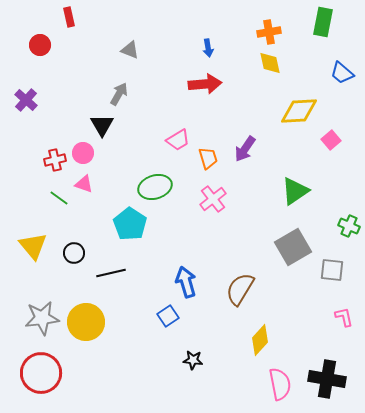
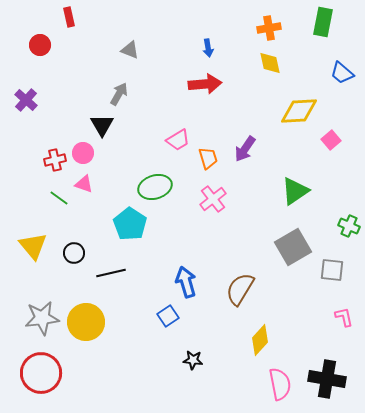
orange cross at (269, 32): moved 4 px up
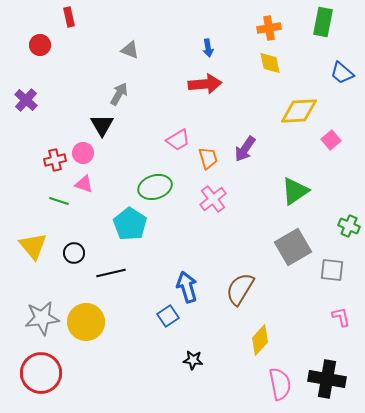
green line at (59, 198): moved 3 px down; rotated 18 degrees counterclockwise
blue arrow at (186, 282): moved 1 px right, 5 px down
pink L-shape at (344, 317): moved 3 px left
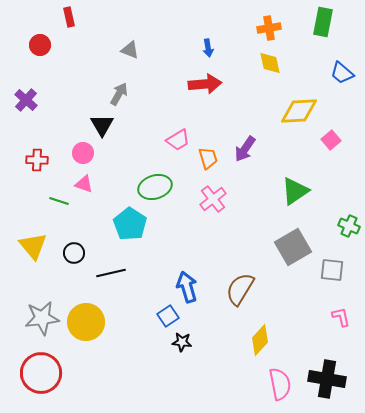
red cross at (55, 160): moved 18 px left; rotated 15 degrees clockwise
black star at (193, 360): moved 11 px left, 18 px up
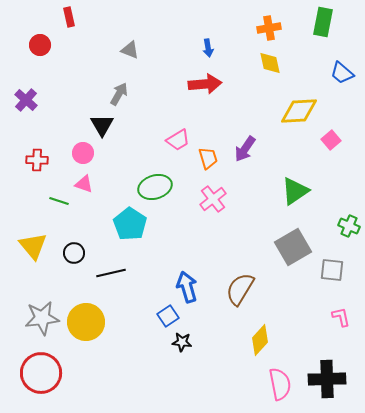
black cross at (327, 379): rotated 12 degrees counterclockwise
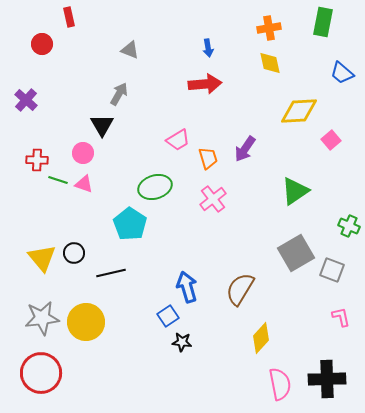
red circle at (40, 45): moved 2 px right, 1 px up
green line at (59, 201): moved 1 px left, 21 px up
yellow triangle at (33, 246): moved 9 px right, 12 px down
gray square at (293, 247): moved 3 px right, 6 px down
gray square at (332, 270): rotated 15 degrees clockwise
yellow diamond at (260, 340): moved 1 px right, 2 px up
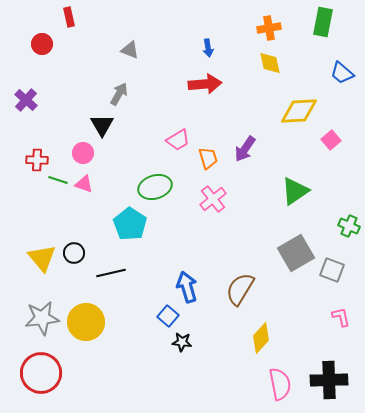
blue square at (168, 316): rotated 15 degrees counterclockwise
black cross at (327, 379): moved 2 px right, 1 px down
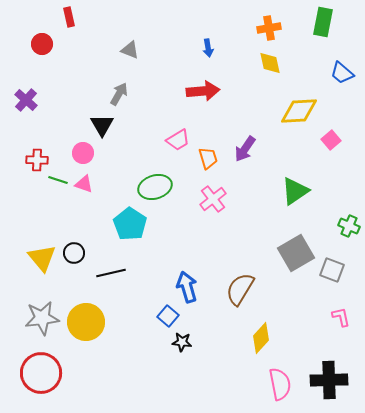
red arrow at (205, 84): moved 2 px left, 7 px down
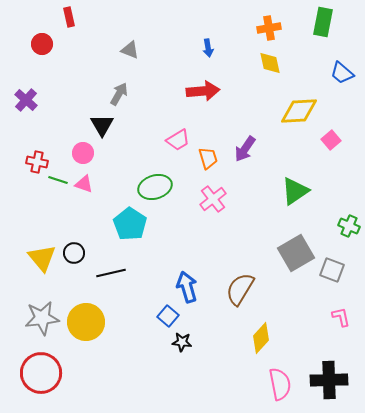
red cross at (37, 160): moved 2 px down; rotated 10 degrees clockwise
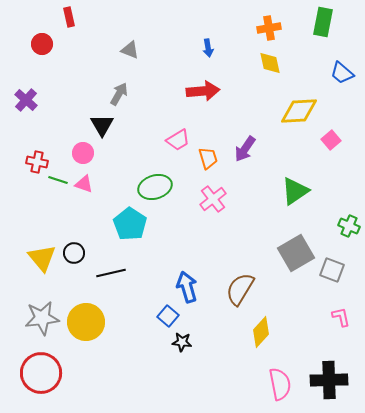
yellow diamond at (261, 338): moved 6 px up
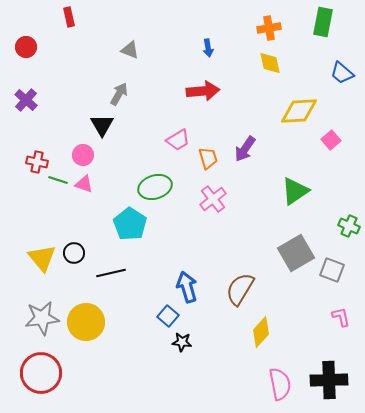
red circle at (42, 44): moved 16 px left, 3 px down
pink circle at (83, 153): moved 2 px down
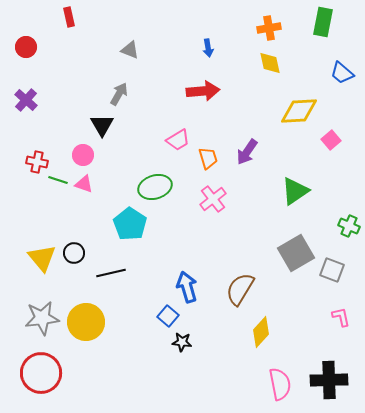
purple arrow at (245, 149): moved 2 px right, 3 px down
